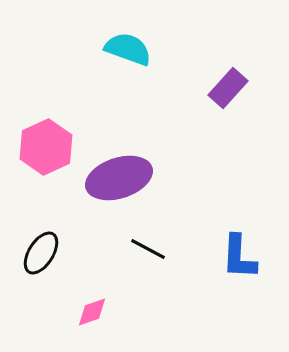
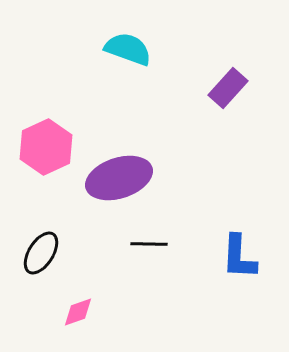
black line: moved 1 px right, 5 px up; rotated 27 degrees counterclockwise
pink diamond: moved 14 px left
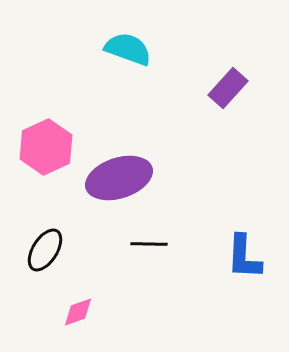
black ellipse: moved 4 px right, 3 px up
blue L-shape: moved 5 px right
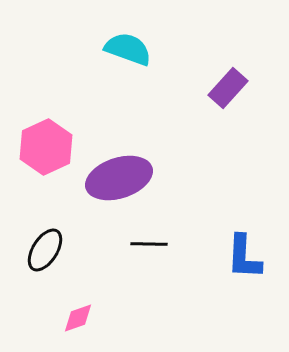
pink diamond: moved 6 px down
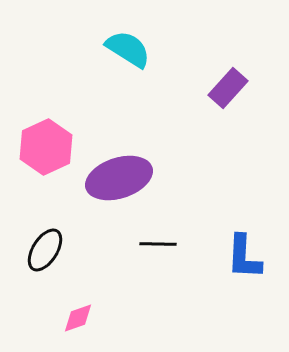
cyan semicircle: rotated 12 degrees clockwise
black line: moved 9 px right
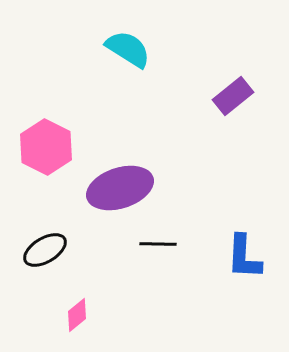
purple rectangle: moved 5 px right, 8 px down; rotated 9 degrees clockwise
pink hexagon: rotated 8 degrees counterclockwise
purple ellipse: moved 1 px right, 10 px down
black ellipse: rotated 27 degrees clockwise
pink diamond: moved 1 px left, 3 px up; rotated 20 degrees counterclockwise
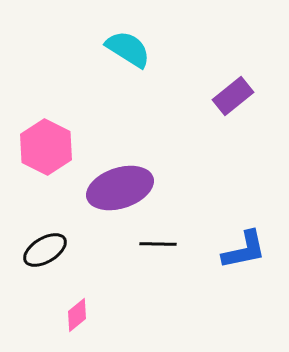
blue L-shape: moved 7 px up; rotated 105 degrees counterclockwise
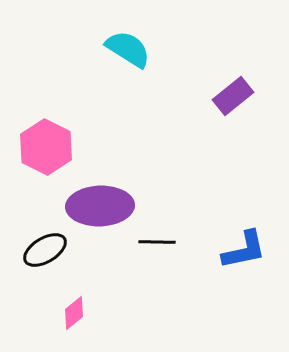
purple ellipse: moved 20 px left, 18 px down; rotated 16 degrees clockwise
black line: moved 1 px left, 2 px up
pink diamond: moved 3 px left, 2 px up
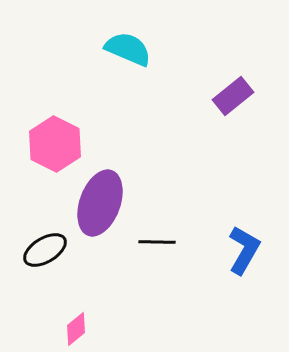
cyan semicircle: rotated 9 degrees counterclockwise
pink hexagon: moved 9 px right, 3 px up
purple ellipse: moved 3 px up; rotated 68 degrees counterclockwise
blue L-shape: rotated 48 degrees counterclockwise
pink diamond: moved 2 px right, 16 px down
